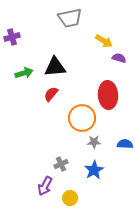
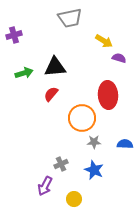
purple cross: moved 2 px right, 2 px up
blue star: rotated 18 degrees counterclockwise
yellow circle: moved 4 px right, 1 px down
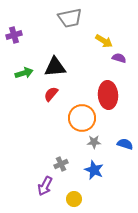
blue semicircle: rotated 14 degrees clockwise
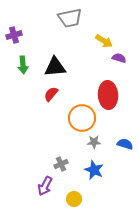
green arrow: moved 1 px left, 8 px up; rotated 102 degrees clockwise
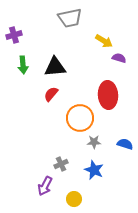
orange circle: moved 2 px left
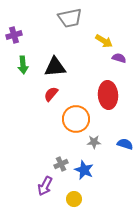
orange circle: moved 4 px left, 1 px down
blue star: moved 10 px left
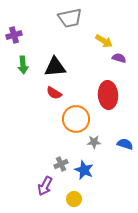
red semicircle: moved 3 px right, 1 px up; rotated 98 degrees counterclockwise
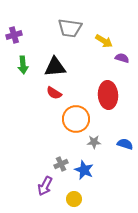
gray trapezoid: moved 10 px down; rotated 20 degrees clockwise
purple semicircle: moved 3 px right
